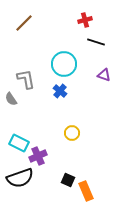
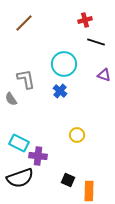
yellow circle: moved 5 px right, 2 px down
purple cross: rotated 30 degrees clockwise
orange rectangle: moved 3 px right; rotated 24 degrees clockwise
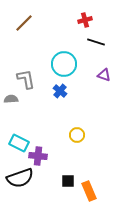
gray semicircle: rotated 120 degrees clockwise
black square: moved 1 px down; rotated 24 degrees counterclockwise
orange rectangle: rotated 24 degrees counterclockwise
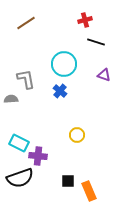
brown line: moved 2 px right; rotated 12 degrees clockwise
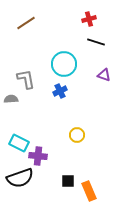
red cross: moved 4 px right, 1 px up
blue cross: rotated 24 degrees clockwise
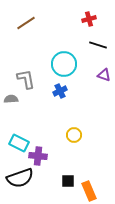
black line: moved 2 px right, 3 px down
yellow circle: moved 3 px left
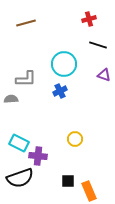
brown line: rotated 18 degrees clockwise
gray L-shape: rotated 100 degrees clockwise
yellow circle: moved 1 px right, 4 px down
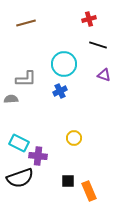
yellow circle: moved 1 px left, 1 px up
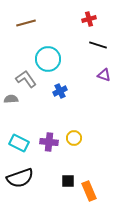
cyan circle: moved 16 px left, 5 px up
gray L-shape: rotated 125 degrees counterclockwise
purple cross: moved 11 px right, 14 px up
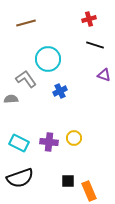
black line: moved 3 px left
